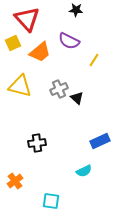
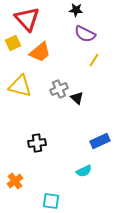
purple semicircle: moved 16 px right, 7 px up
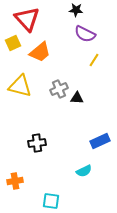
black triangle: rotated 40 degrees counterclockwise
orange cross: rotated 28 degrees clockwise
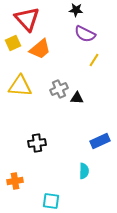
orange trapezoid: moved 3 px up
yellow triangle: rotated 10 degrees counterclockwise
cyan semicircle: rotated 63 degrees counterclockwise
